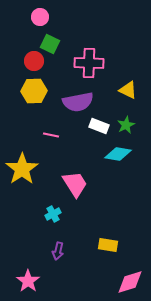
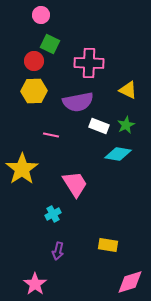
pink circle: moved 1 px right, 2 px up
pink star: moved 7 px right, 3 px down
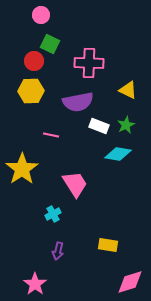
yellow hexagon: moved 3 px left
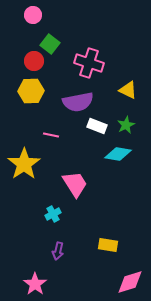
pink circle: moved 8 px left
green square: rotated 12 degrees clockwise
pink cross: rotated 16 degrees clockwise
white rectangle: moved 2 px left
yellow star: moved 2 px right, 5 px up
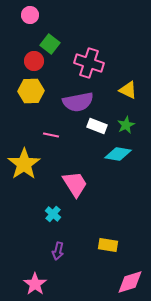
pink circle: moved 3 px left
cyan cross: rotated 21 degrees counterclockwise
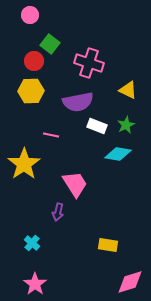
cyan cross: moved 21 px left, 29 px down
purple arrow: moved 39 px up
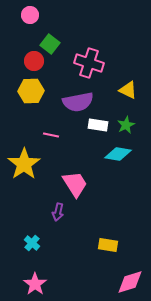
white rectangle: moved 1 px right, 1 px up; rotated 12 degrees counterclockwise
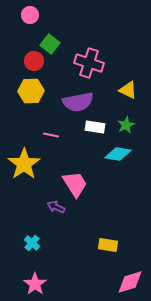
white rectangle: moved 3 px left, 2 px down
purple arrow: moved 2 px left, 5 px up; rotated 102 degrees clockwise
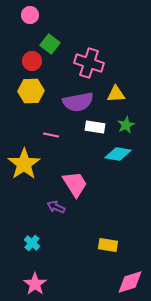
red circle: moved 2 px left
yellow triangle: moved 12 px left, 4 px down; rotated 30 degrees counterclockwise
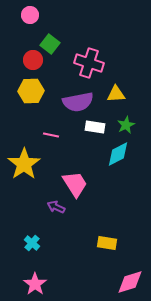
red circle: moved 1 px right, 1 px up
cyan diamond: rotated 36 degrees counterclockwise
yellow rectangle: moved 1 px left, 2 px up
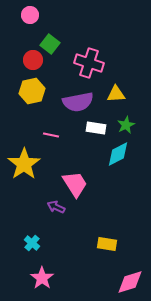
yellow hexagon: moved 1 px right; rotated 10 degrees counterclockwise
white rectangle: moved 1 px right, 1 px down
yellow rectangle: moved 1 px down
pink star: moved 7 px right, 6 px up
